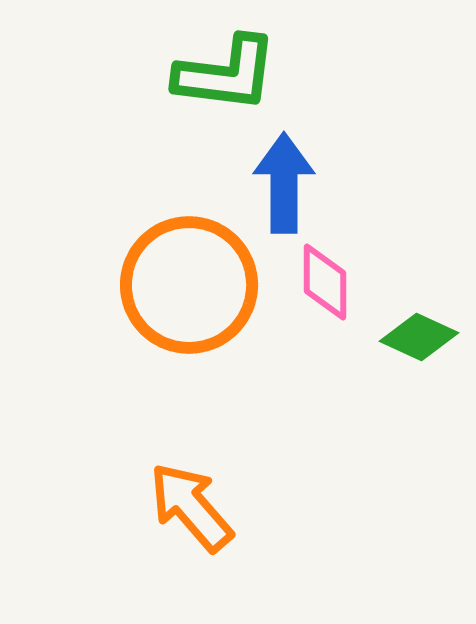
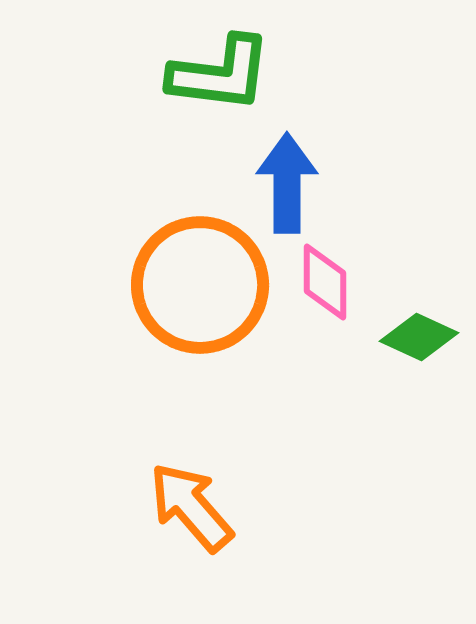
green L-shape: moved 6 px left
blue arrow: moved 3 px right
orange circle: moved 11 px right
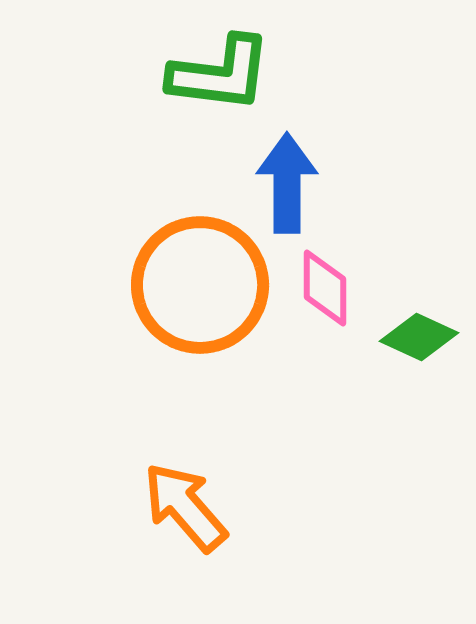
pink diamond: moved 6 px down
orange arrow: moved 6 px left
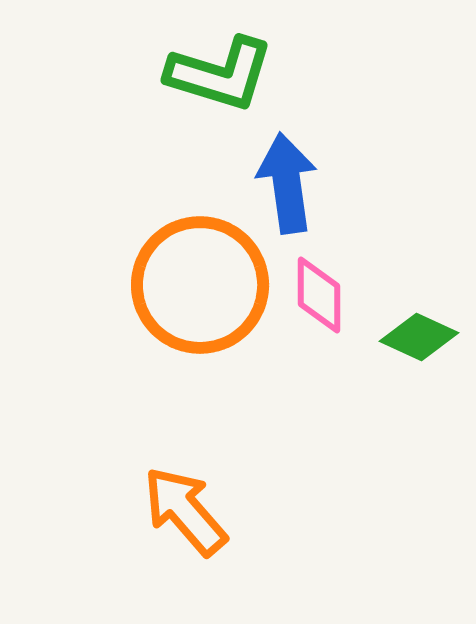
green L-shape: rotated 10 degrees clockwise
blue arrow: rotated 8 degrees counterclockwise
pink diamond: moved 6 px left, 7 px down
orange arrow: moved 4 px down
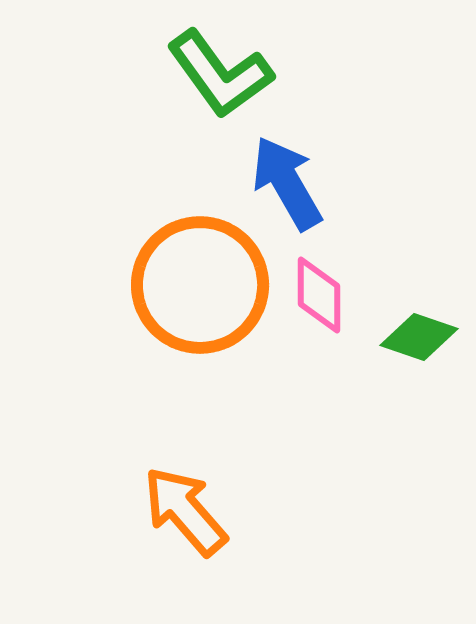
green L-shape: rotated 37 degrees clockwise
blue arrow: rotated 22 degrees counterclockwise
green diamond: rotated 6 degrees counterclockwise
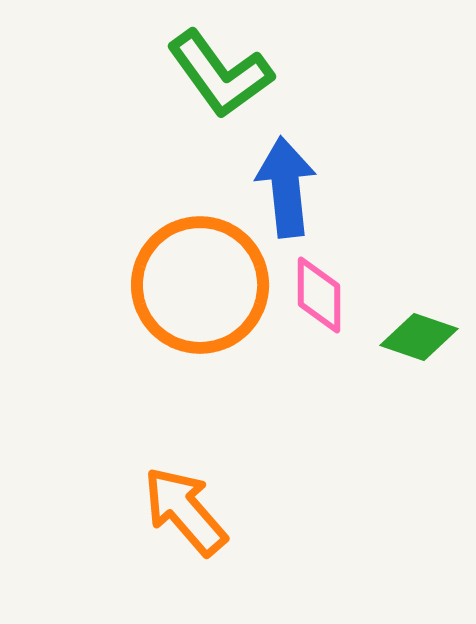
blue arrow: moved 1 px left, 4 px down; rotated 24 degrees clockwise
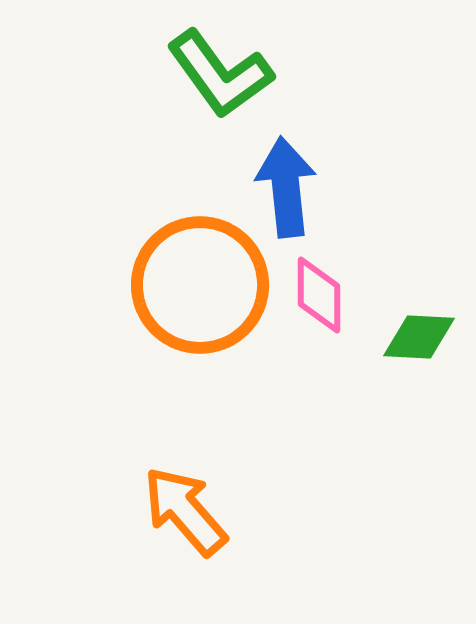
green diamond: rotated 16 degrees counterclockwise
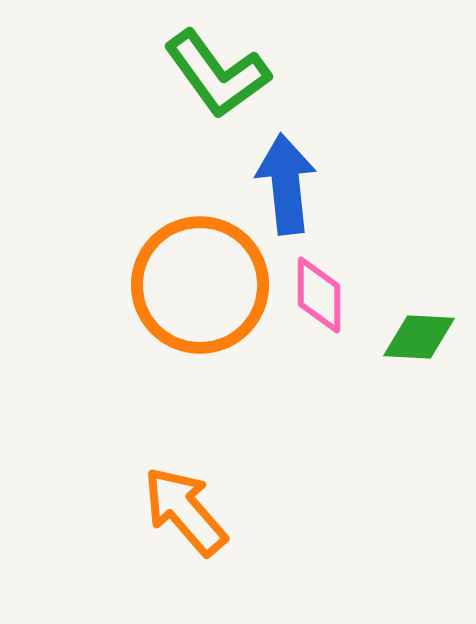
green L-shape: moved 3 px left
blue arrow: moved 3 px up
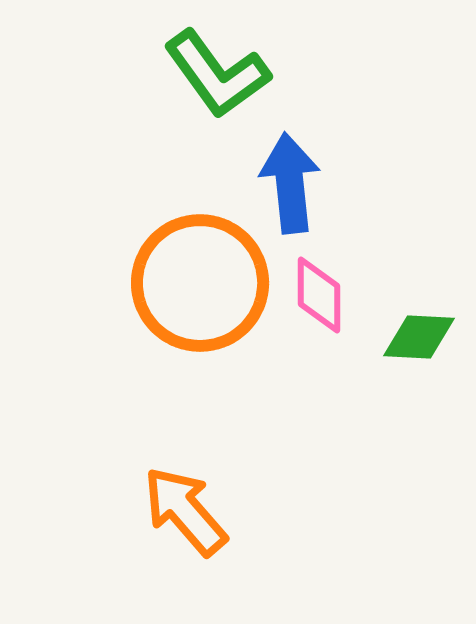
blue arrow: moved 4 px right, 1 px up
orange circle: moved 2 px up
